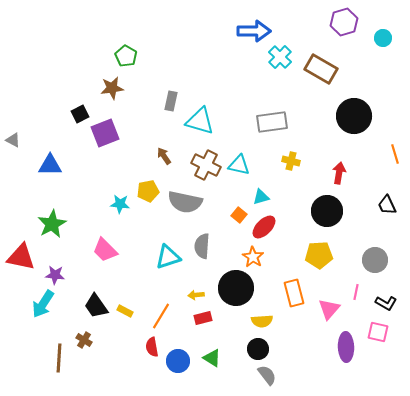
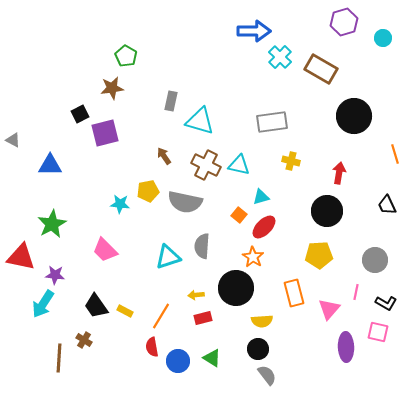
purple square at (105, 133): rotated 8 degrees clockwise
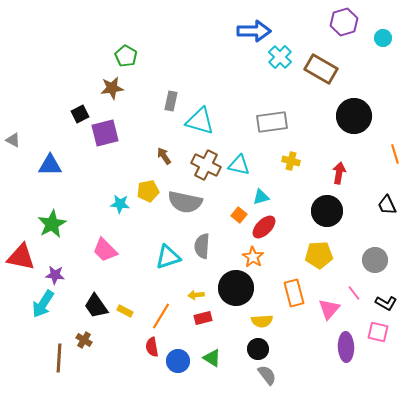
pink line at (356, 292): moved 2 px left, 1 px down; rotated 49 degrees counterclockwise
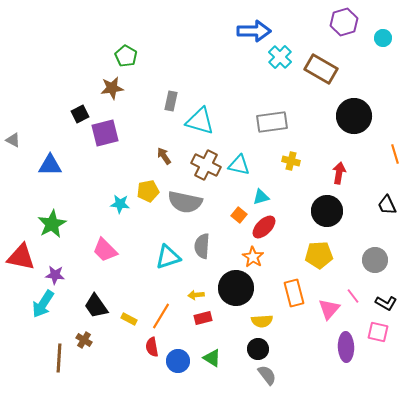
pink line at (354, 293): moved 1 px left, 3 px down
yellow rectangle at (125, 311): moved 4 px right, 8 px down
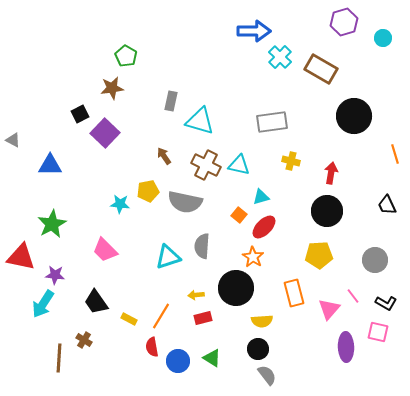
purple square at (105, 133): rotated 32 degrees counterclockwise
red arrow at (339, 173): moved 8 px left
black trapezoid at (96, 306): moved 4 px up
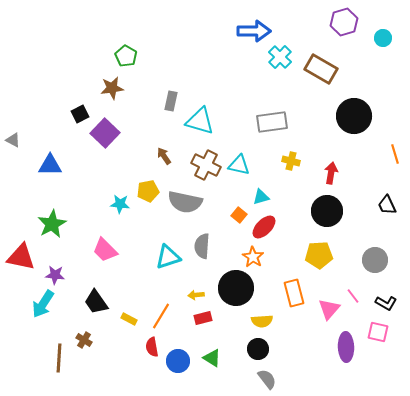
gray semicircle at (267, 375): moved 4 px down
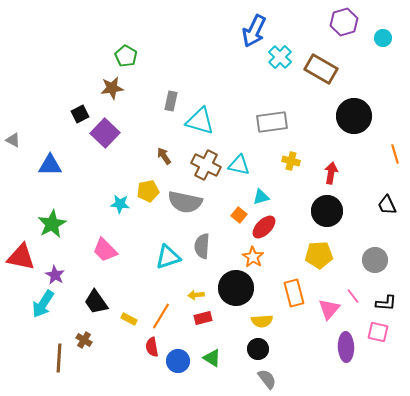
blue arrow at (254, 31): rotated 116 degrees clockwise
purple star at (55, 275): rotated 24 degrees clockwise
black L-shape at (386, 303): rotated 25 degrees counterclockwise
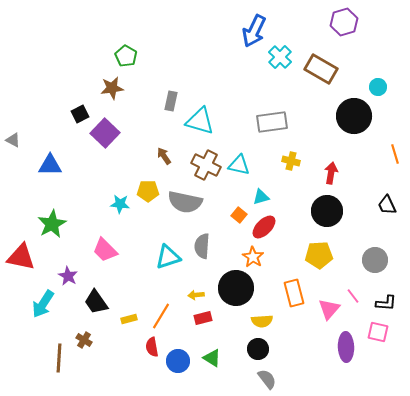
cyan circle at (383, 38): moved 5 px left, 49 px down
yellow pentagon at (148, 191): rotated 10 degrees clockwise
purple star at (55, 275): moved 13 px right, 1 px down
yellow rectangle at (129, 319): rotated 42 degrees counterclockwise
